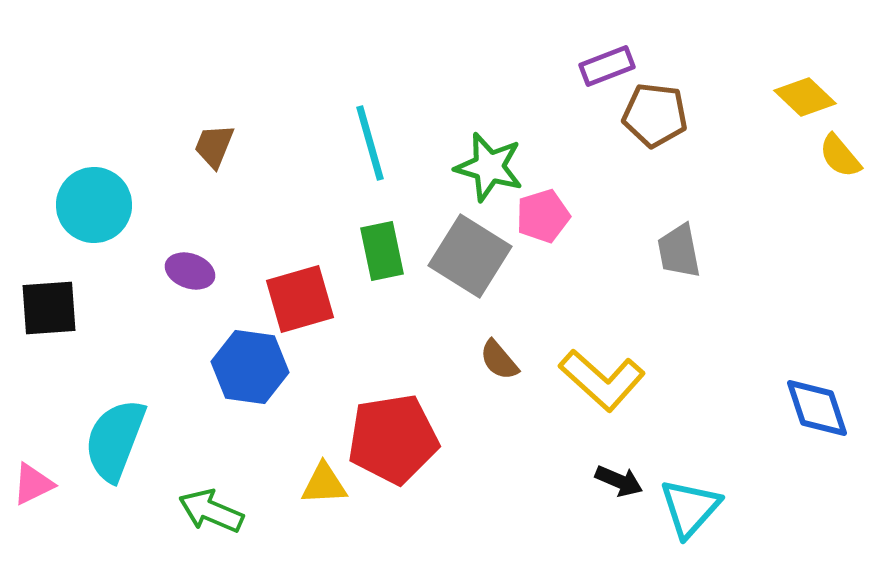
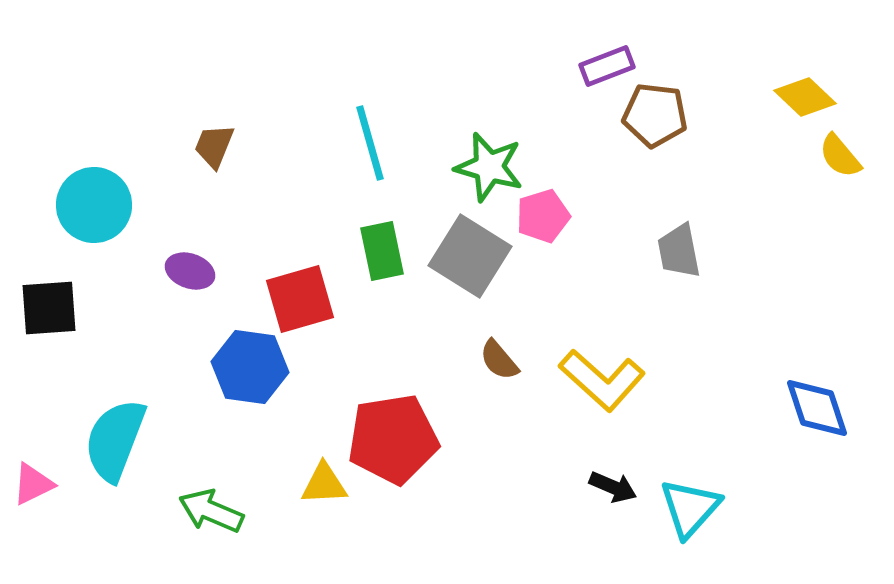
black arrow: moved 6 px left, 6 px down
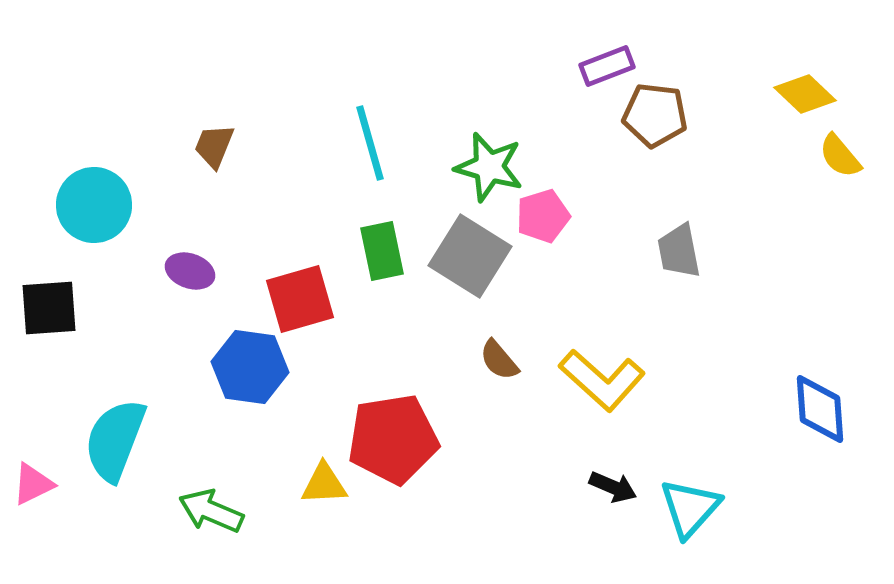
yellow diamond: moved 3 px up
blue diamond: moved 3 px right, 1 px down; rotated 14 degrees clockwise
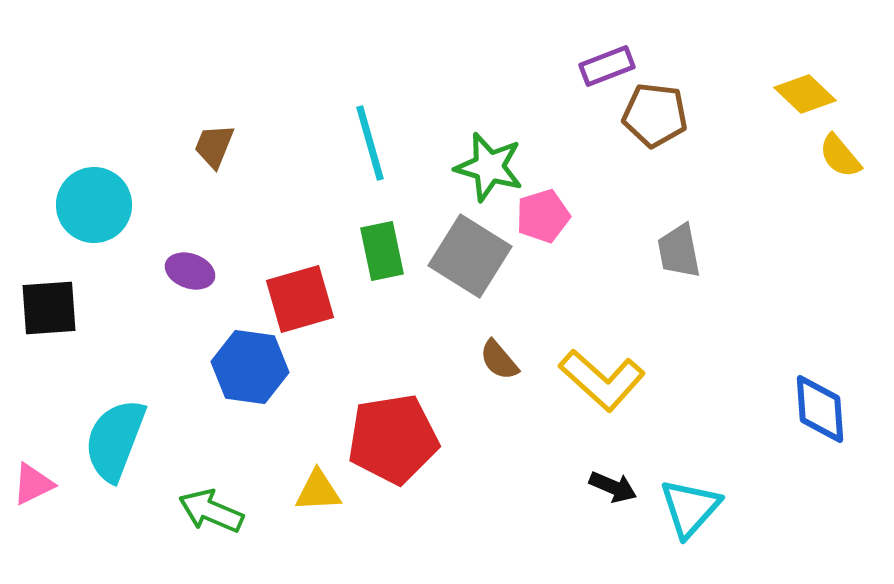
yellow triangle: moved 6 px left, 7 px down
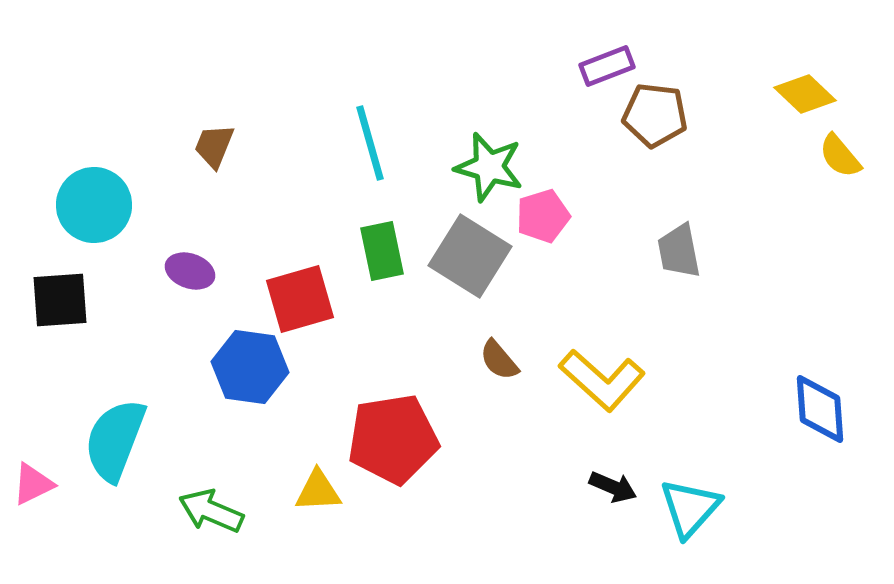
black square: moved 11 px right, 8 px up
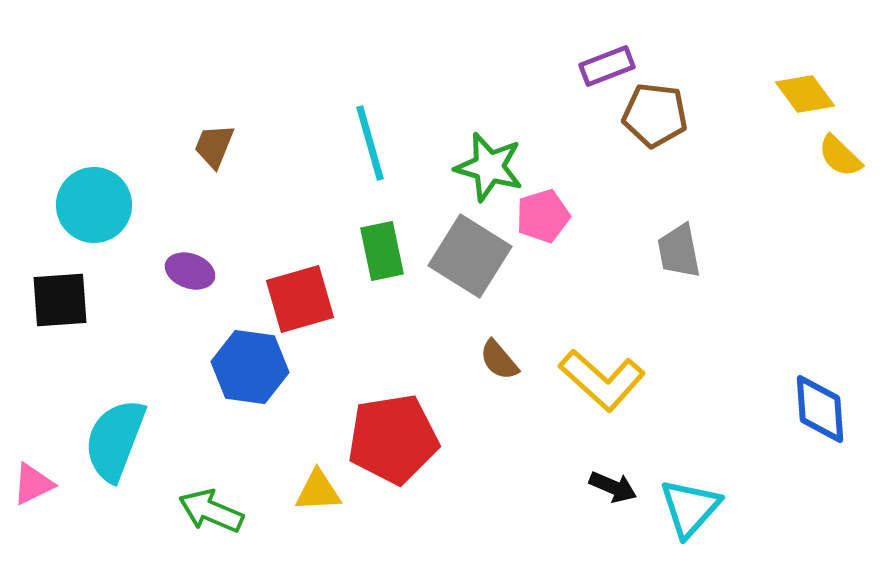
yellow diamond: rotated 10 degrees clockwise
yellow semicircle: rotated 6 degrees counterclockwise
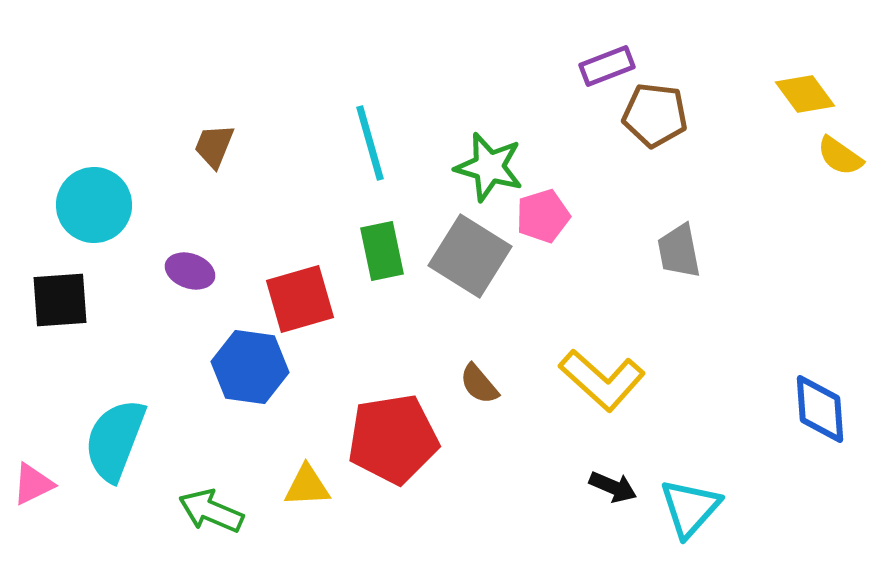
yellow semicircle: rotated 9 degrees counterclockwise
brown semicircle: moved 20 px left, 24 px down
yellow triangle: moved 11 px left, 5 px up
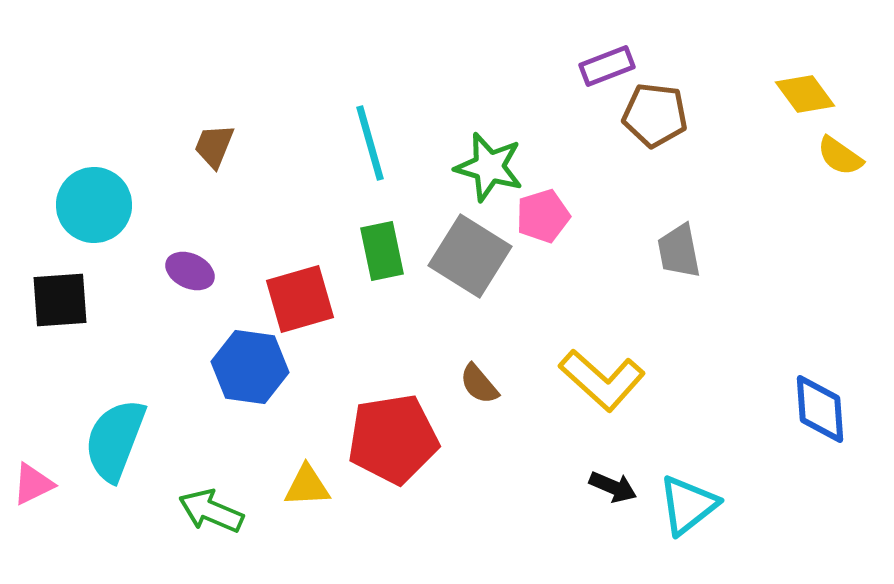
purple ellipse: rotated 6 degrees clockwise
cyan triangle: moved 2 px left, 3 px up; rotated 10 degrees clockwise
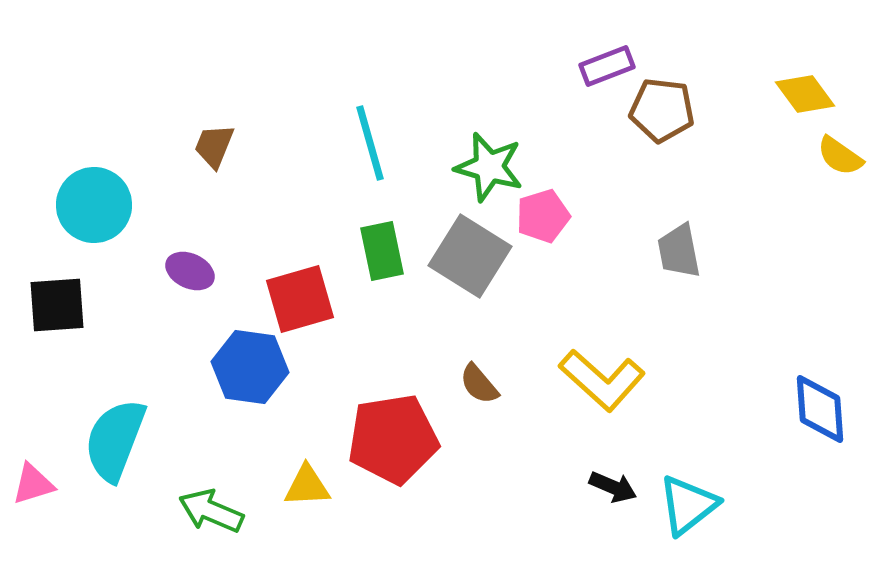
brown pentagon: moved 7 px right, 5 px up
black square: moved 3 px left, 5 px down
pink triangle: rotated 9 degrees clockwise
